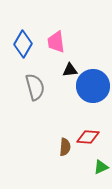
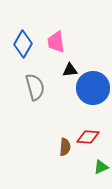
blue circle: moved 2 px down
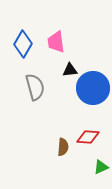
brown semicircle: moved 2 px left
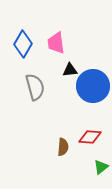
pink trapezoid: moved 1 px down
blue circle: moved 2 px up
red diamond: moved 2 px right
green triangle: rotated 14 degrees counterclockwise
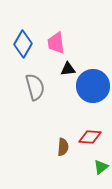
black triangle: moved 2 px left, 1 px up
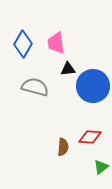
gray semicircle: rotated 60 degrees counterclockwise
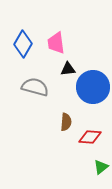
blue circle: moved 1 px down
brown semicircle: moved 3 px right, 25 px up
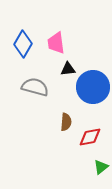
red diamond: rotated 15 degrees counterclockwise
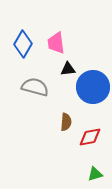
green triangle: moved 6 px left, 7 px down; rotated 21 degrees clockwise
